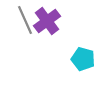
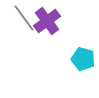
gray line: moved 1 px left, 2 px up; rotated 12 degrees counterclockwise
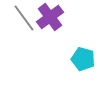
purple cross: moved 3 px right, 4 px up
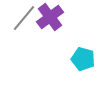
gray line: rotated 76 degrees clockwise
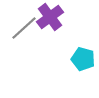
gray line: moved 10 px down; rotated 8 degrees clockwise
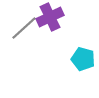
purple cross: rotated 12 degrees clockwise
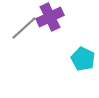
cyan pentagon: rotated 10 degrees clockwise
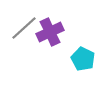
purple cross: moved 15 px down
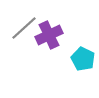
purple cross: moved 1 px left, 3 px down
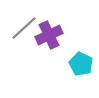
cyan pentagon: moved 2 px left, 5 px down
